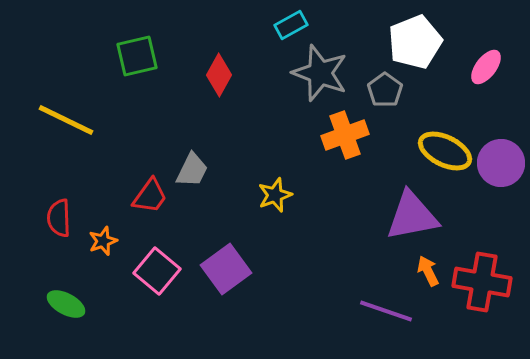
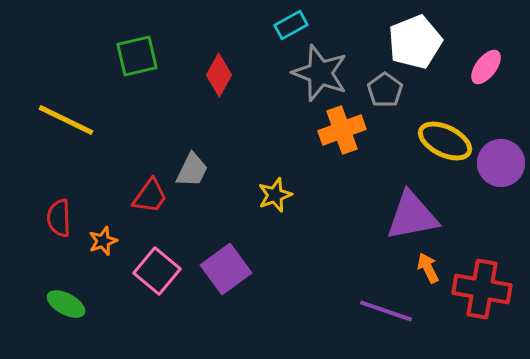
orange cross: moved 3 px left, 5 px up
yellow ellipse: moved 10 px up
orange arrow: moved 3 px up
red cross: moved 7 px down
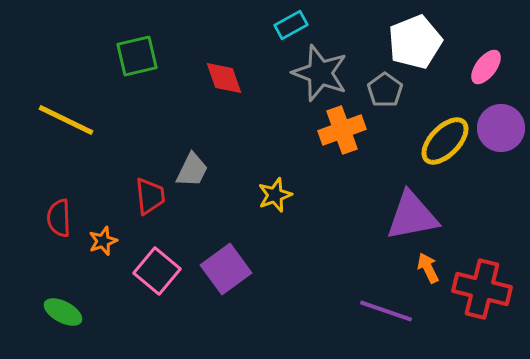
red diamond: moved 5 px right, 3 px down; rotated 48 degrees counterclockwise
yellow ellipse: rotated 72 degrees counterclockwise
purple circle: moved 35 px up
red trapezoid: rotated 42 degrees counterclockwise
red cross: rotated 4 degrees clockwise
green ellipse: moved 3 px left, 8 px down
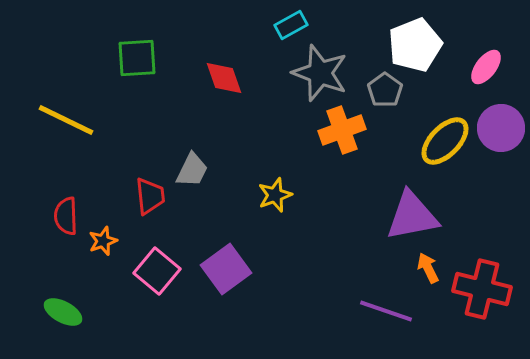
white pentagon: moved 3 px down
green square: moved 2 px down; rotated 9 degrees clockwise
red semicircle: moved 7 px right, 2 px up
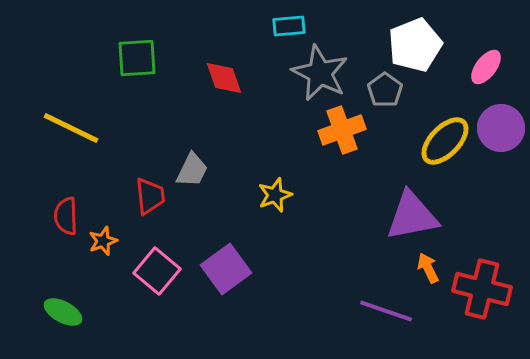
cyan rectangle: moved 2 px left, 1 px down; rotated 24 degrees clockwise
gray star: rotated 6 degrees clockwise
yellow line: moved 5 px right, 8 px down
